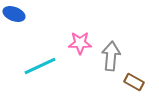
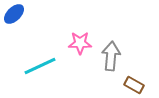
blue ellipse: rotated 65 degrees counterclockwise
brown rectangle: moved 3 px down
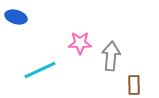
blue ellipse: moved 2 px right, 3 px down; rotated 60 degrees clockwise
cyan line: moved 4 px down
brown rectangle: rotated 60 degrees clockwise
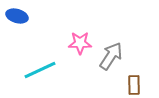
blue ellipse: moved 1 px right, 1 px up
gray arrow: rotated 28 degrees clockwise
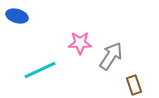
brown rectangle: rotated 18 degrees counterclockwise
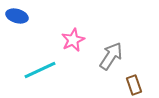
pink star: moved 7 px left, 3 px up; rotated 25 degrees counterclockwise
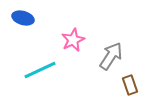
blue ellipse: moved 6 px right, 2 px down
brown rectangle: moved 4 px left
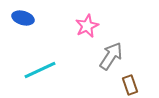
pink star: moved 14 px right, 14 px up
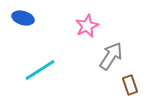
cyan line: rotated 8 degrees counterclockwise
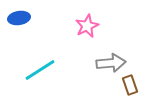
blue ellipse: moved 4 px left; rotated 25 degrees counterclockwise
gray arrow: moved 7 px down; rotated 52 degrees clockwise
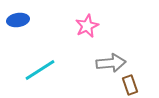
blue ellipse: moved 1 px left, 2 px down
